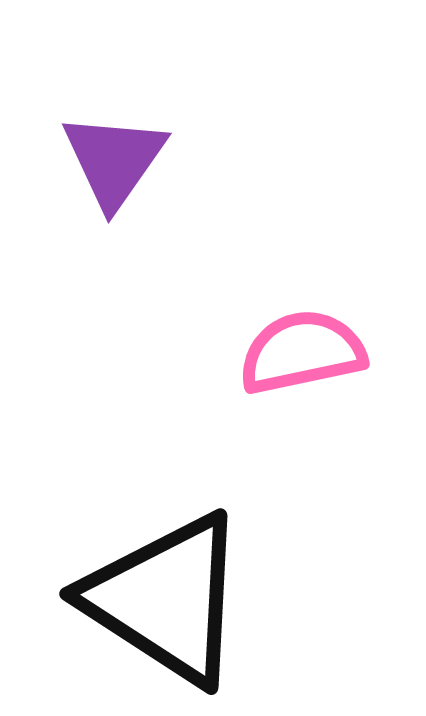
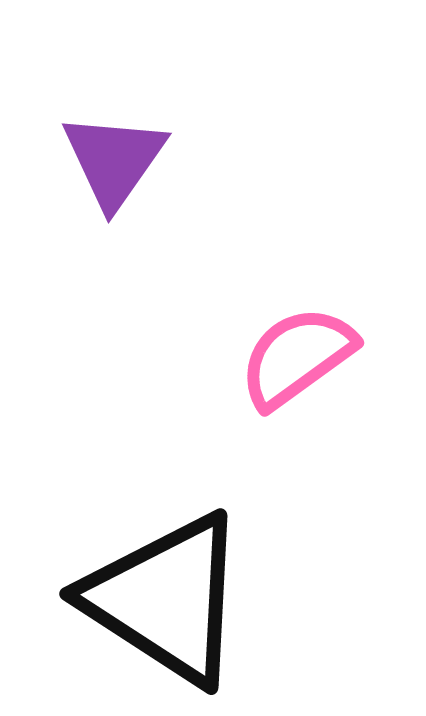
pink semicircle: moved 5 px left, 5 px down; rotated 24 degrees counterclockwise
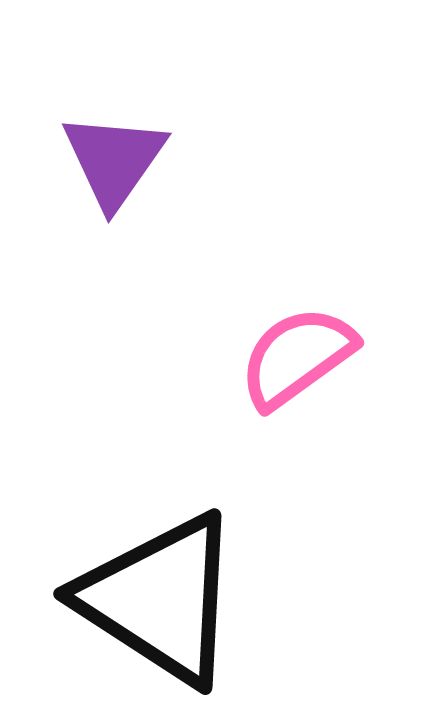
black triangle: moved 6 px left
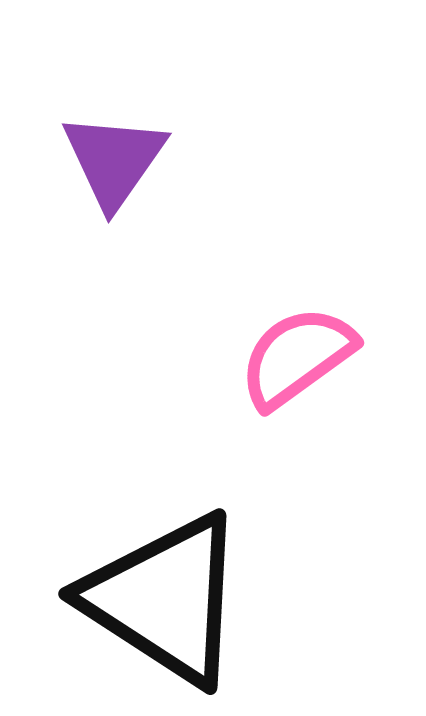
black triangle: moved 5 px right
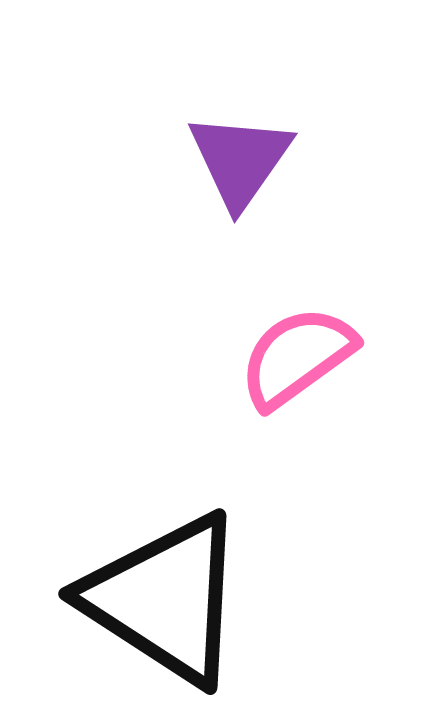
purple triangle: moved 126 px right
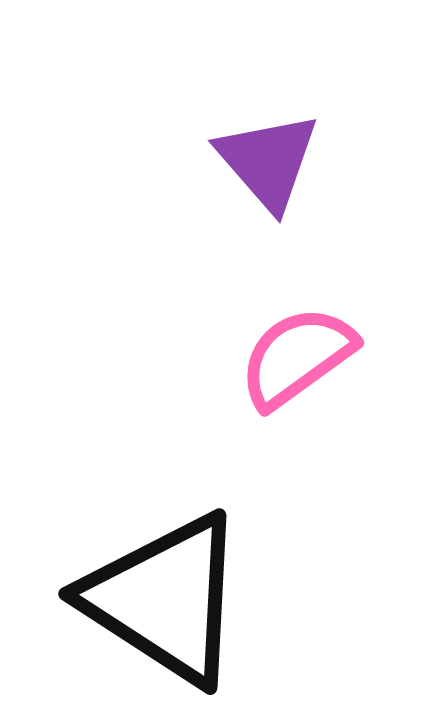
purple triangle: moved 28 px right, 1 px down; rotated 16 degrees counterclockwise
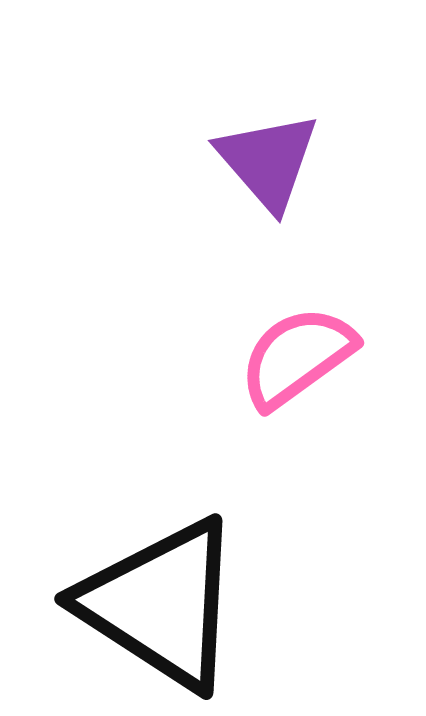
black triangle: moved 4 px left, 5 px down
